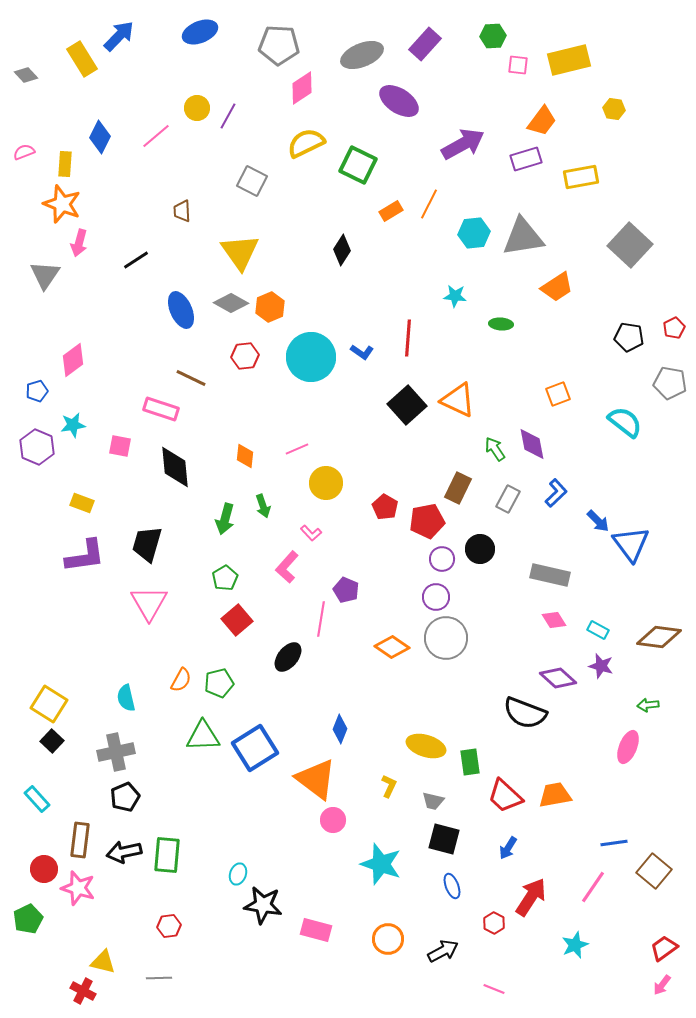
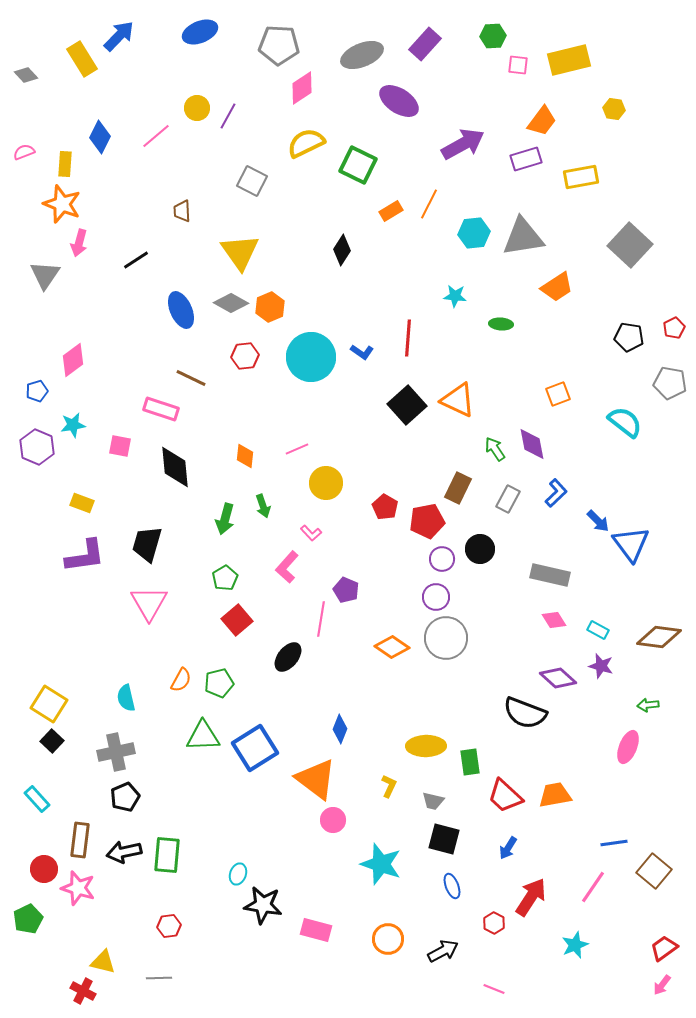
yellow ellipse at (426, 746): rotated 18 degrees counterclockwise
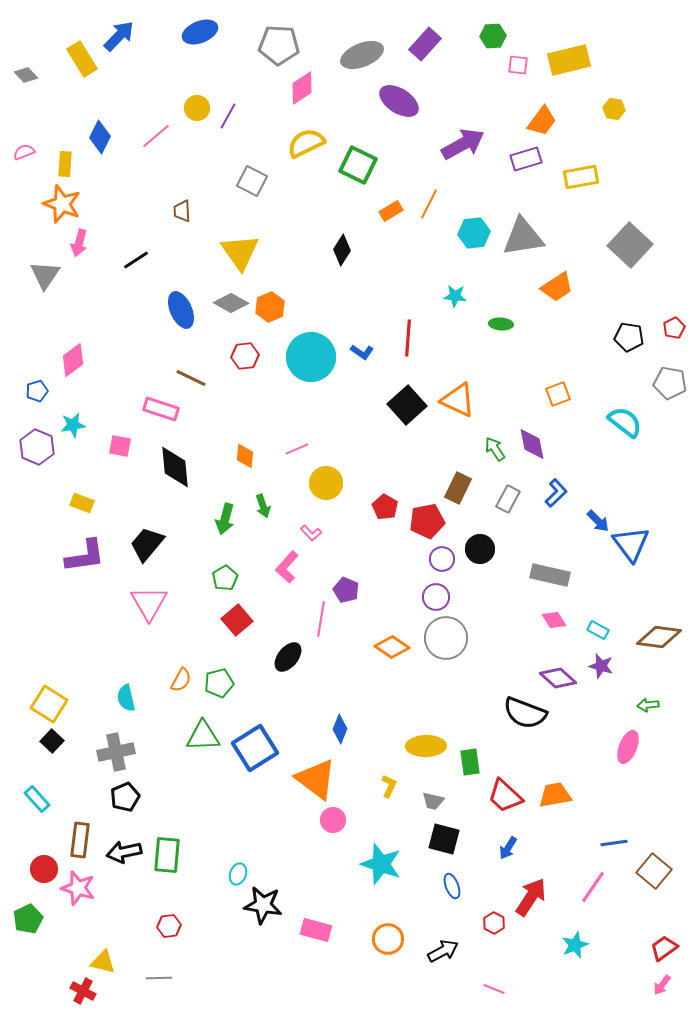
black trapezoid at (147, 544): rotated 24 degrees clockwise
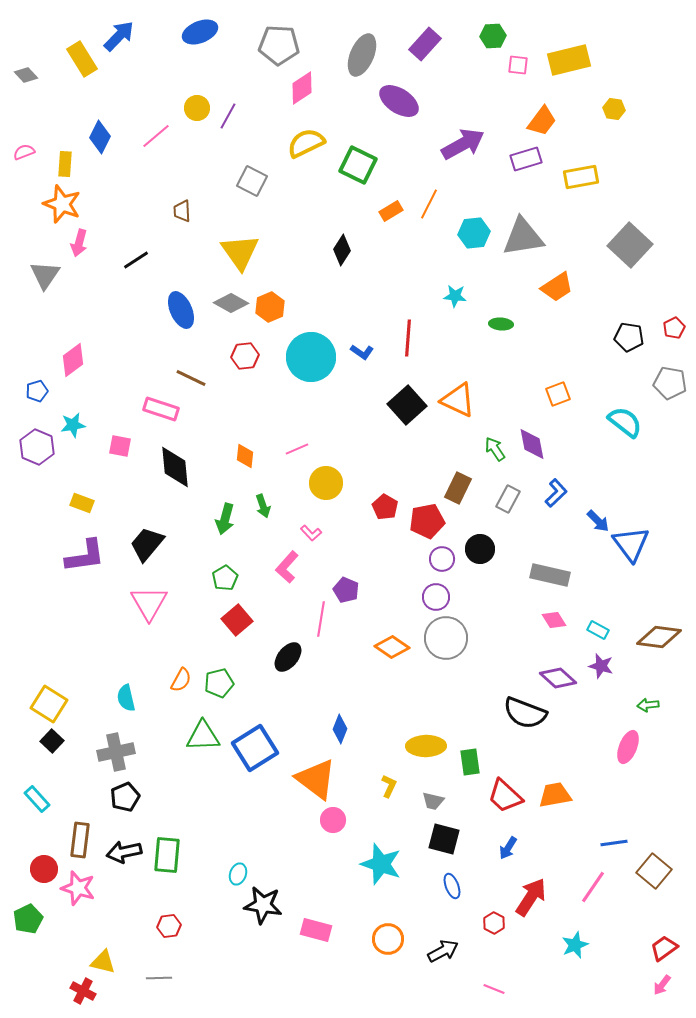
gray ellipse at (362, 55): rotated 45 degrees counterclockwise
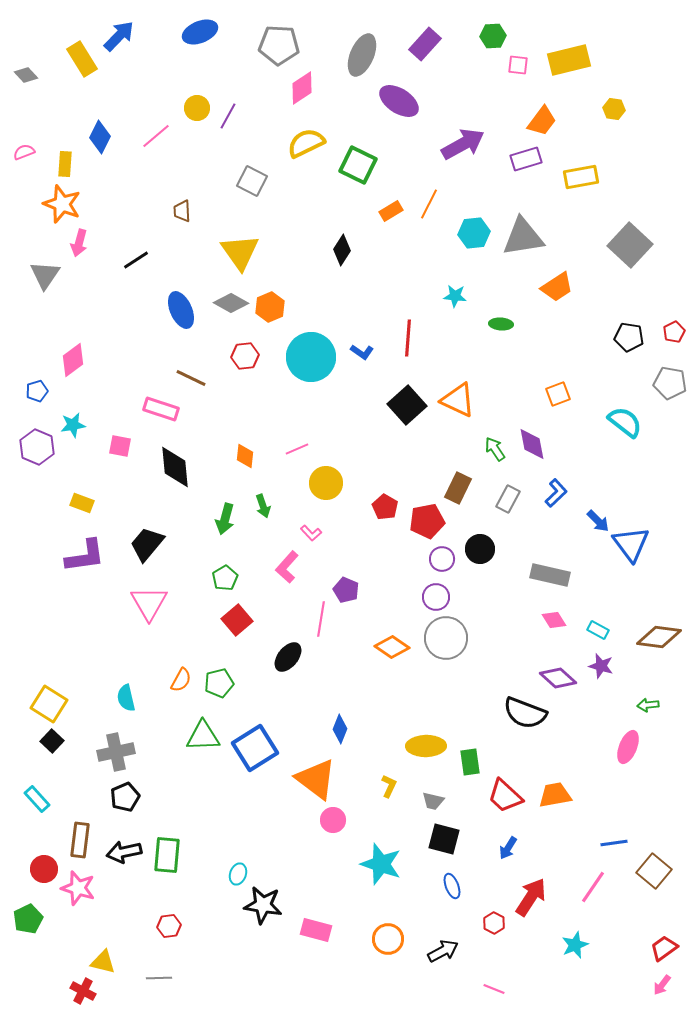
red pentagon at (674, 328): moved 4 px down
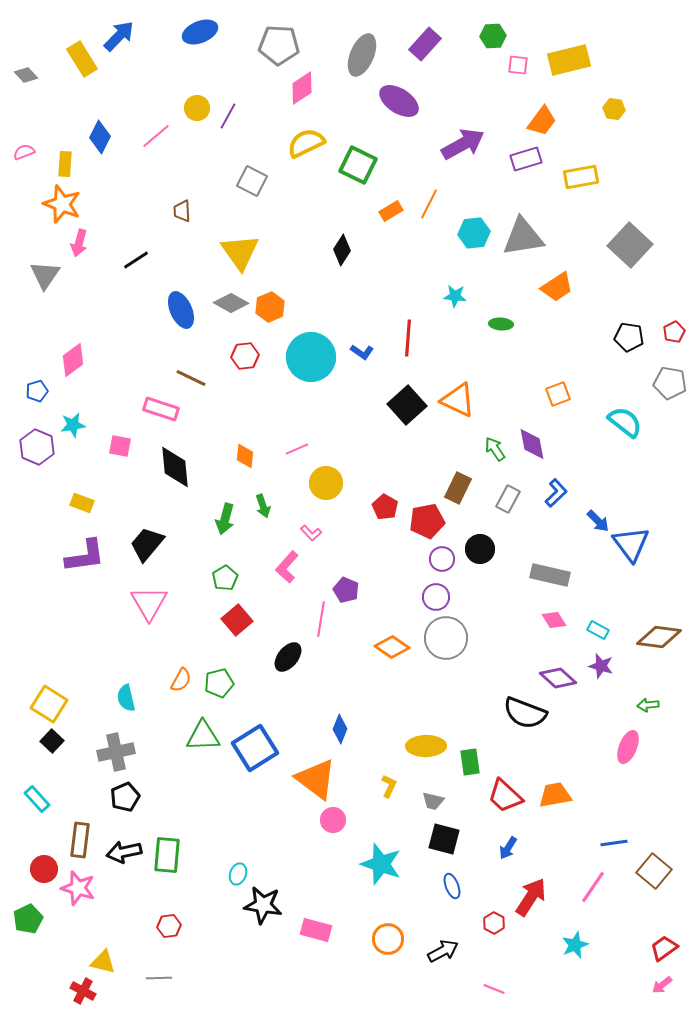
pink arrow at (662, 985): rotated 15 degrees clockwise
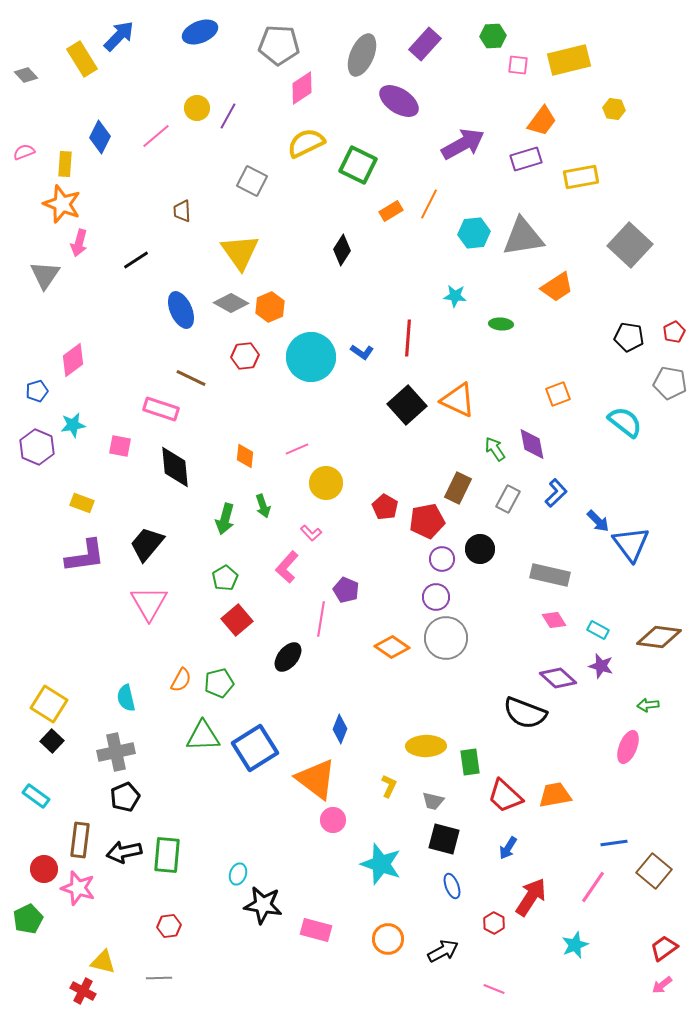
cyan rectangle at (37, 799): moved 1 px left, 3 px up; rotated 12 degrees counterclockwise
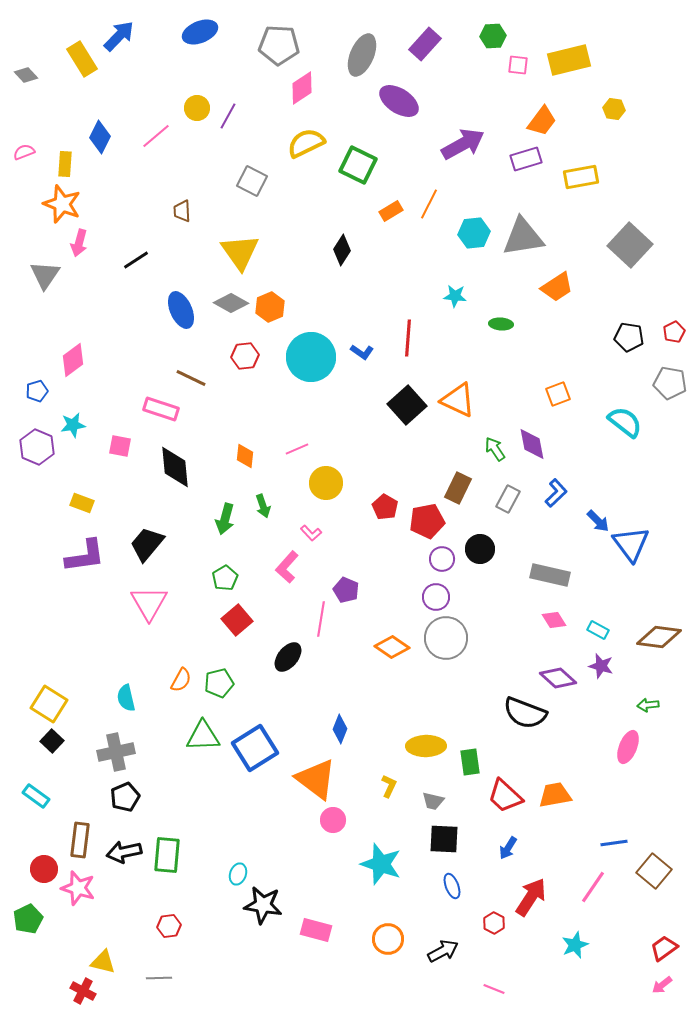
black square at (444, 839): rotated 12 degrees counterclockwise
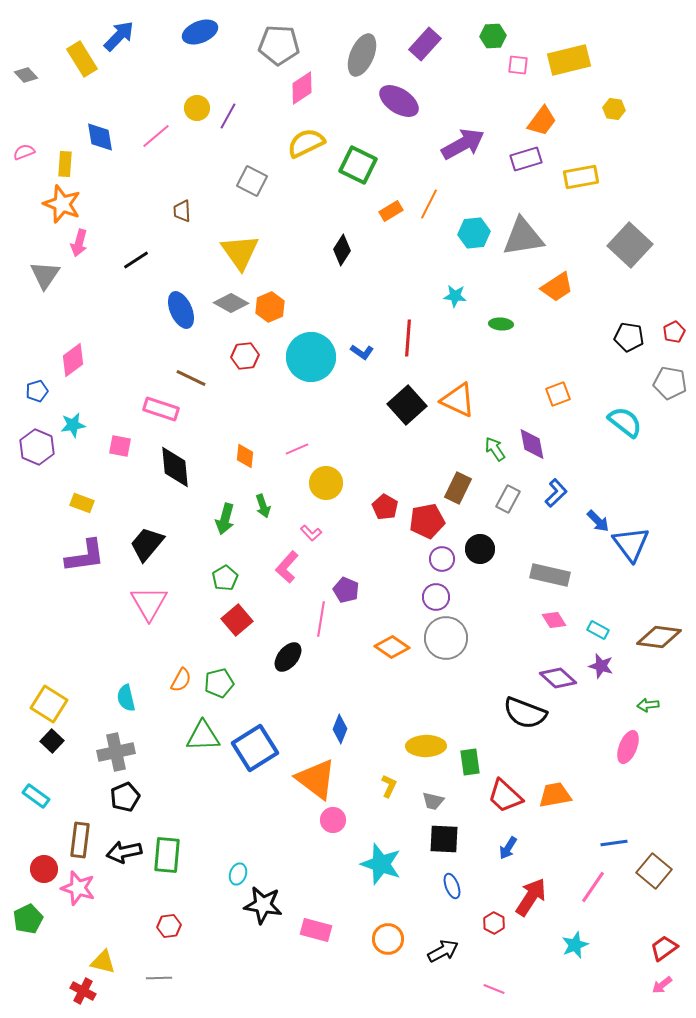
blue diamond at (100, 137): rotated 36 degrees counterclockwise
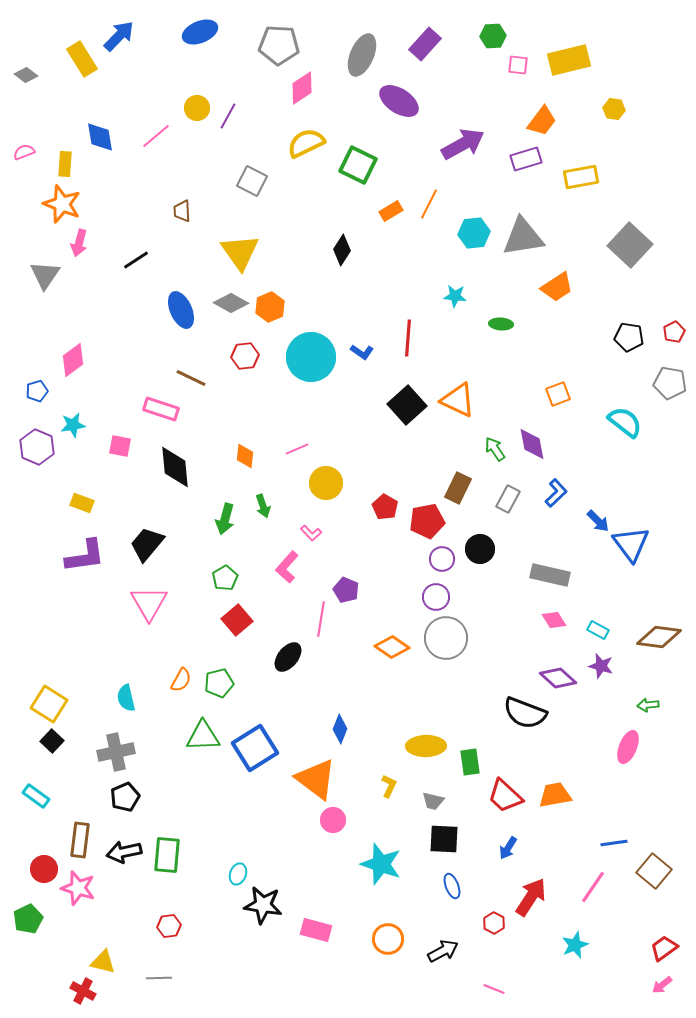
gray diamond at (26, 75): rotated 10 degrees counterclockwise
